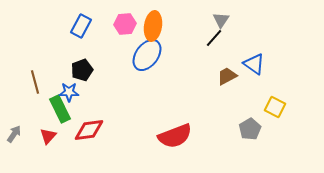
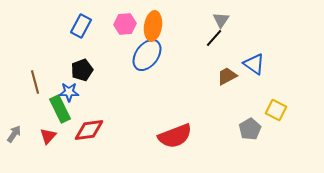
yellow square: moved 1 px right, 3 px down
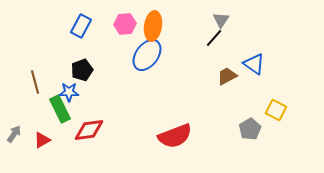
red triangle: moved 6 px left, 4 px down; rotated 18 degrees clockwise
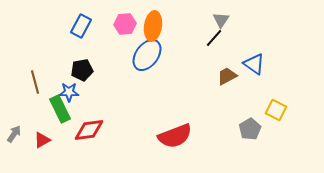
black pentagon: rotated 10 degrees clockwise
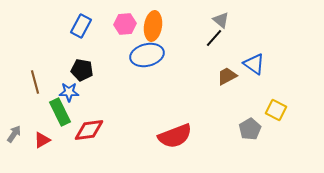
gray triangle: rotated 24 degrees counterclockwise
blue ellipse: rotated 40 degrees clockwise
black pentagon: rotated 20 degrees clockwise
green rectangle: moved 3 px down
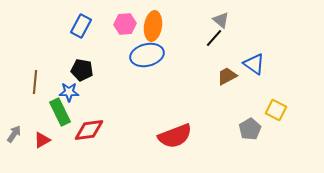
brown line: rotated 20 degrees clockwise
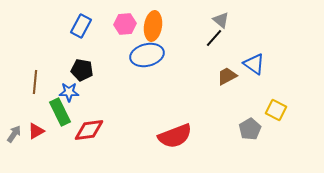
red triangle: moved 6 px left, 9 px up
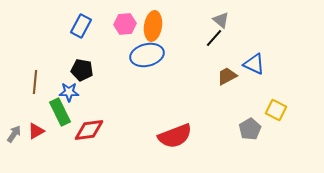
blue triangle: rotated 10 degrees counterclockwise
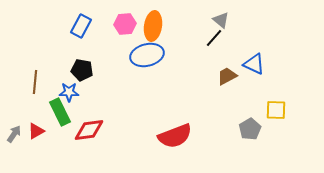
yellow square: rotated 25 degrees counterclockwise
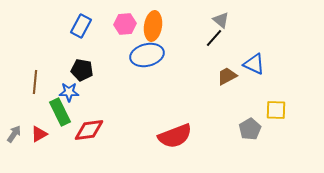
red triangle: moved 3 px right, 3 px down
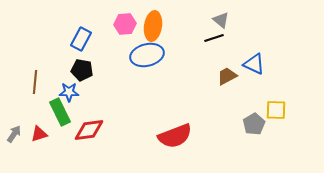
blue rectangle: moved 13 px down
black line: rotated 30 degrees clockwise
gray pentagon: moved 4 px right, 5 px up
red triangle: rotated 12 degrees clockwise
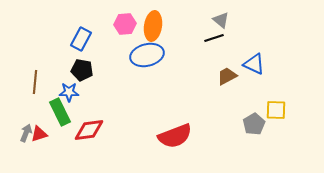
gray arrow: moved 12 px right, 1 px up; rotated 12 degrees counterclockwise
